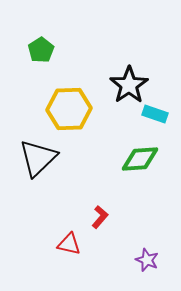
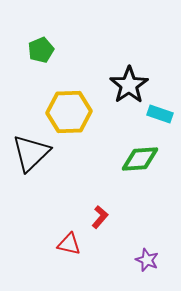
green pentagon: rotated 10 degrees clockwise
yellow hexagon: moved 3 px down
cyan rectangle: moved 5 px right
black triangle: moved 7 px left, 5 px up
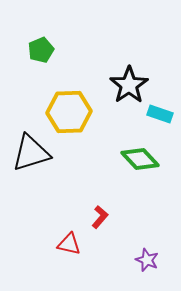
black triangle: rotated 27 degrees clockwise
green diamond: rotated 51 degrees clockwise
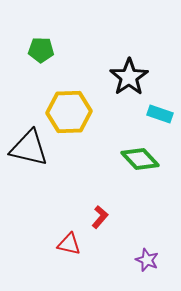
green pentagon: rotated 25 degrees clockwise
black star: moved 8 px up
black triangle: moved 2 px left, 5 px up; rotated 30 degrees clockwise
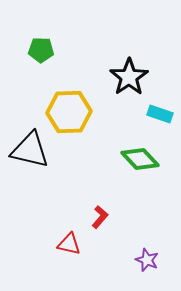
black triangle: moved 1 px right, 2 px down
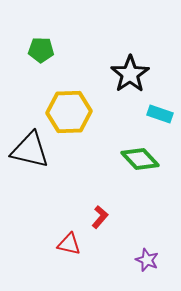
black star: moved 1 px right, 3 px up
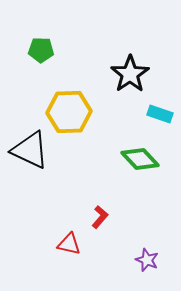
black triangle: rotated 12 degrees clockwise
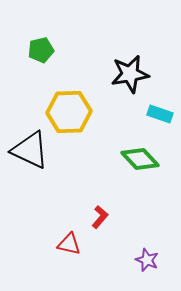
green pentagon: rotated 15 degrees counterclockwise
black star: rotated 24 degrees clockwise
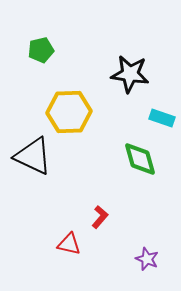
black star: rotated 18 degrees clockwise
cyan rectangle: moved 2 px right, 4 px down
black triangle: moved 3 px right, 6 px down
green diamond: rotated 27 degrees clockwise
purple star: moved 1 px up
